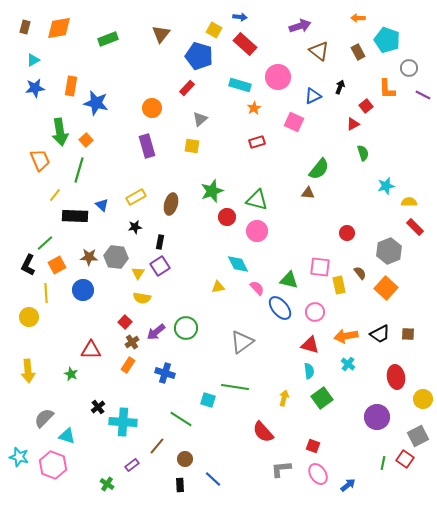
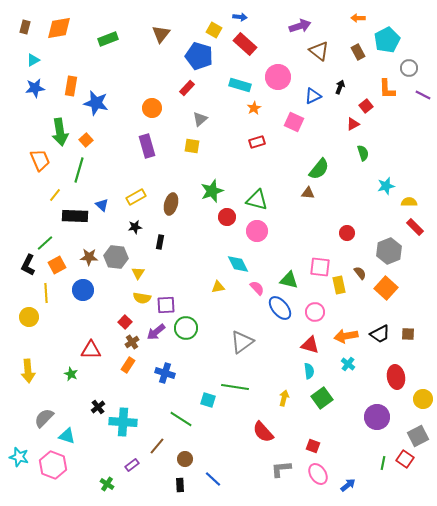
cyan pentagon at (387, 40): rotated 25 degrees clockwise
purple square at (160, 266): moved 6 px right, 39 px down; rotated 30 degrees clockwise
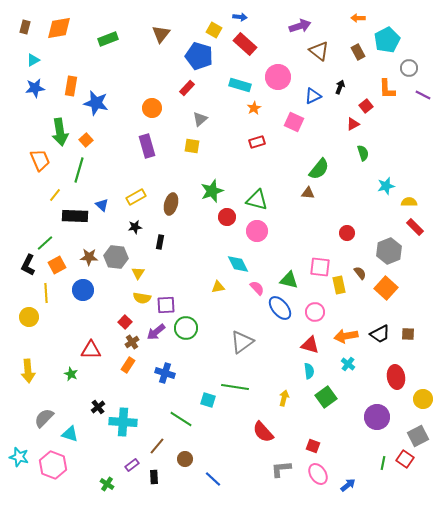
green square at (322, 398): moved 4 px right, 1 px up
cyan triangle at (67, 436): moved 3 px right, 2 px up
black rectangle at (180, 485): moved 26 px left, 8 px up
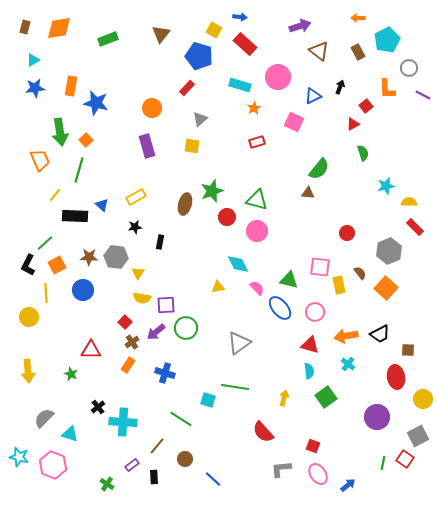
brown ellipse at (171, 204): moved 14 px right
brown square at (408, 334): moved 16 px down
gray triangle at (242, 342): moved 3 px left, 1 px down
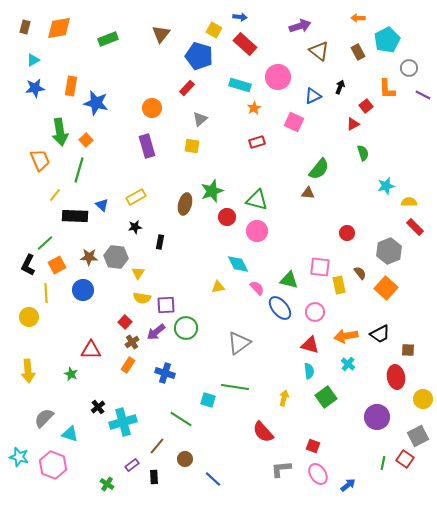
cyan cross at (123, 422): rotated 20 degrees counterclockwise
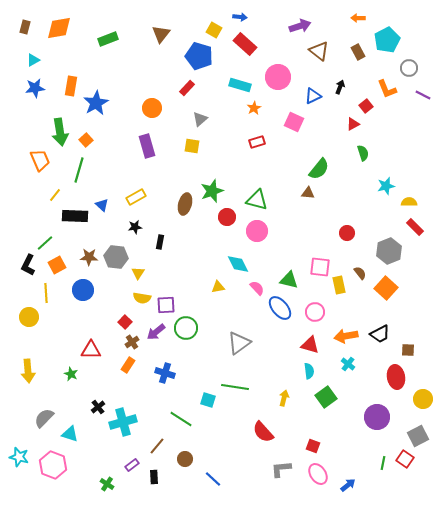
orange L-shape at (387, 89): rotated 20 degrees counterclockwise
blue star at (96, 103): rotated 30 degrees clockwise
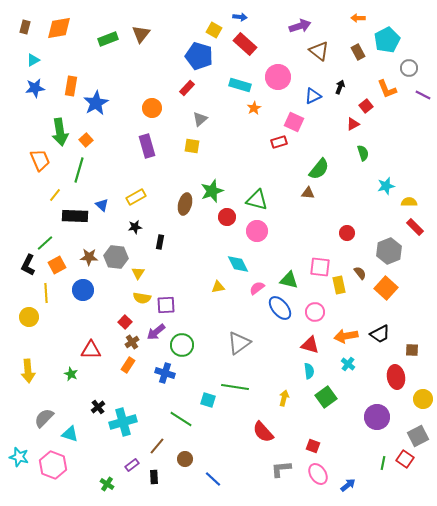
brown triangle at (161, 34): moved 20 px left
red rectangle at (257, 142): moved 22 px right
pink semicircle at (257, 288): rotated 84 degrees counterclockwise
green circle at (186, 328): moved 4 px left, 17 px down
brown square at (408, 350): moved 4 px right
